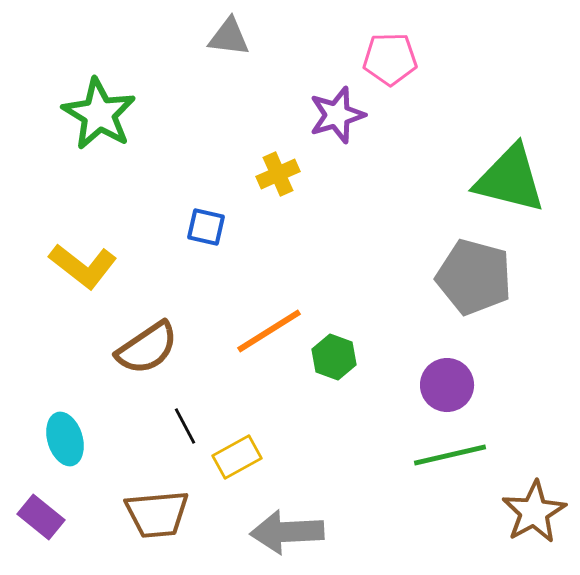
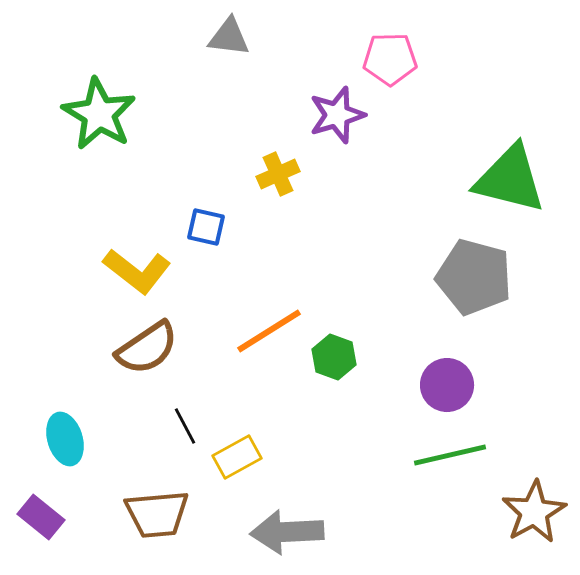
yellow L-shape: moved 54 px right, 5 px down
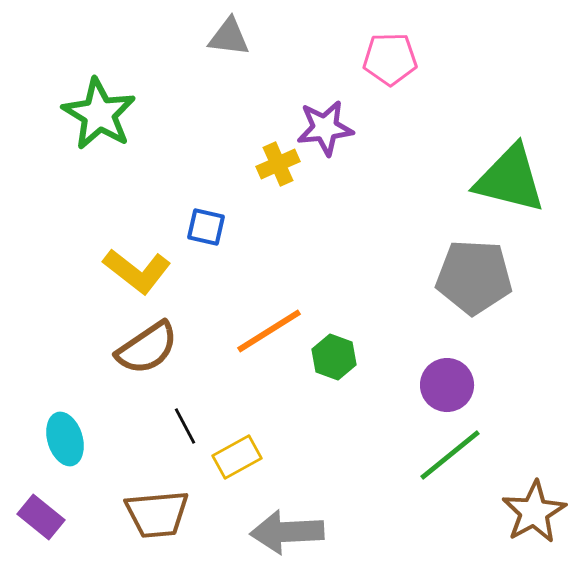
purple star: moved 12 px left, 13 px down; rotated 10 degrees clockwise
yellow cross: moved 10 px up
gray pentagon: rotated 12 degrees counterclockwise
green line: rotated 26 degrees counterclockwise
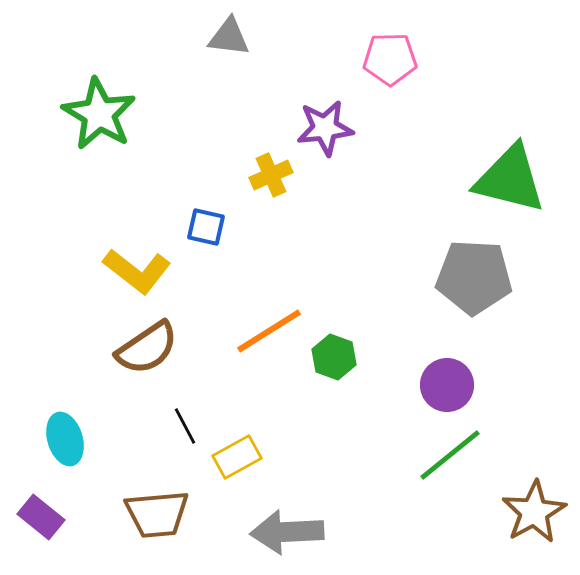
yellow cross: moved 7 px left, 11 px down
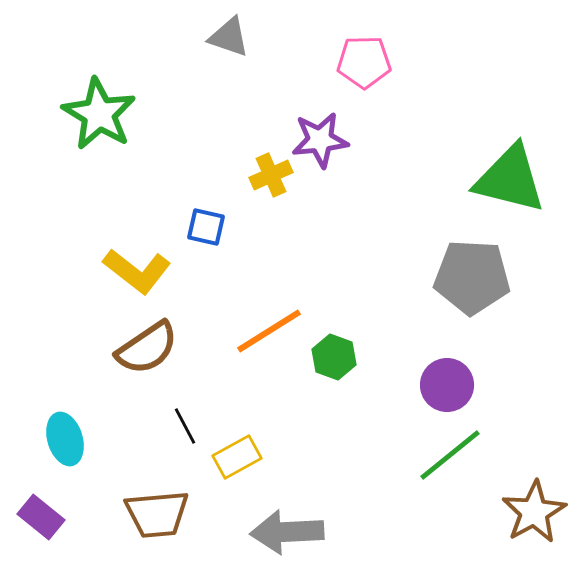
gray triangle: rotated 12 degrees clockwise
pink pentagon: moved 26 px left, 3 px down
purple star: moved 5 px left, 12 px down
gray pentagon: moved 2 px left
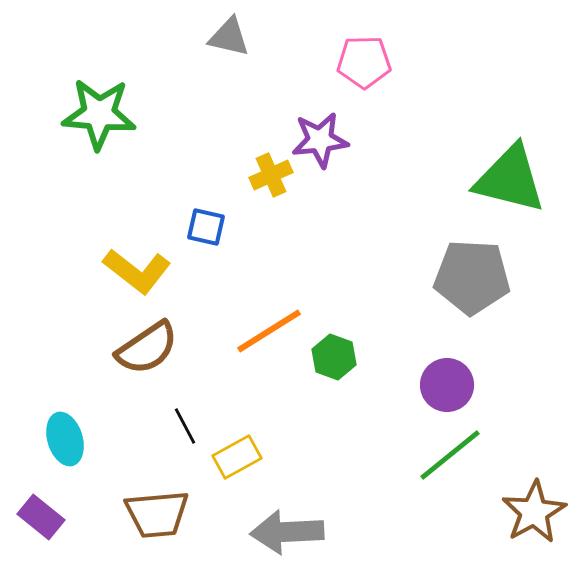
gray triangle: rotated 6 degrees counterclockwise
green star: rotated 26 degrees counterclockwise
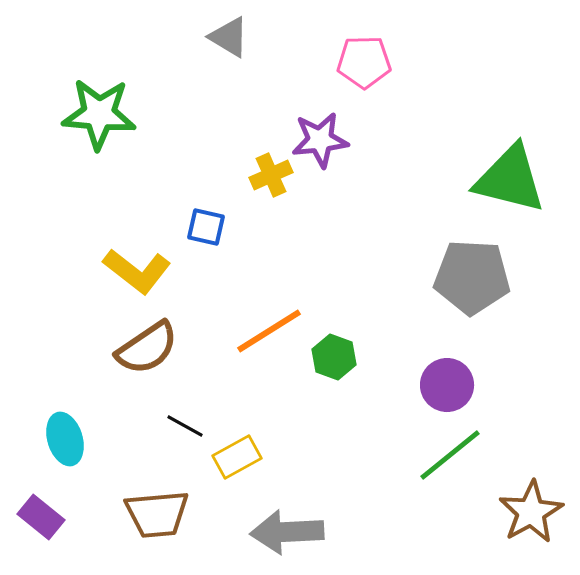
gray triangle: rotated 18 degrees clockwise
black line: rotated 33 degrees counterclockwise
brown star: moved 3 px left
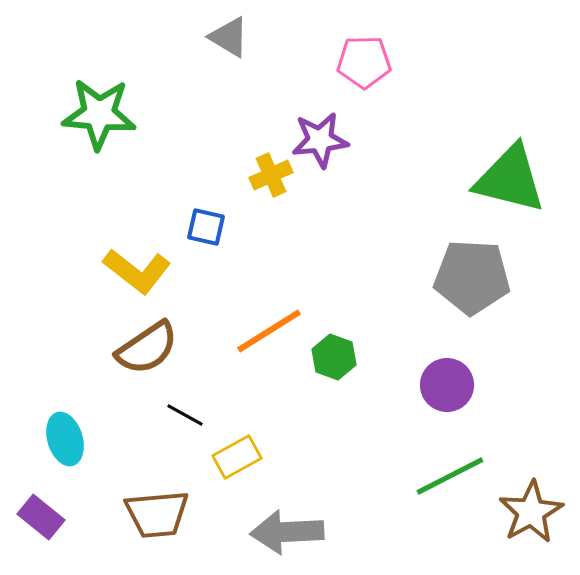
black line: moved 11 px up
green line: moved 21 px down; rotated 12 degrees clockwise
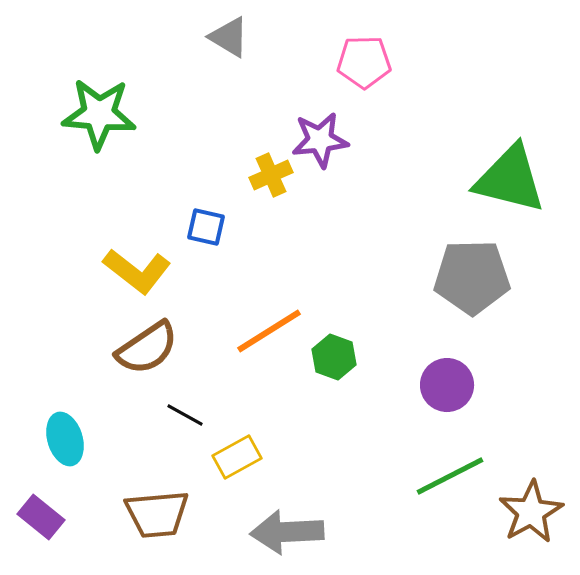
gray pentagon: rotated 4 degrees counterclockwise
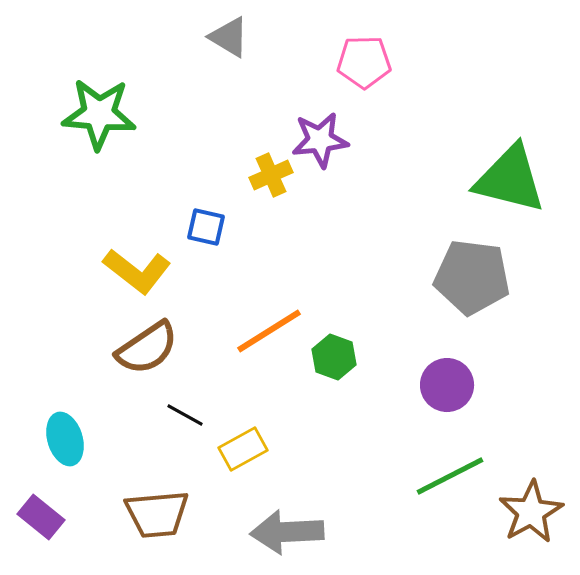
gray pentagon: rotated 8 degrees clockwise
yellow rectangle: moved 6 px right, 8 px up
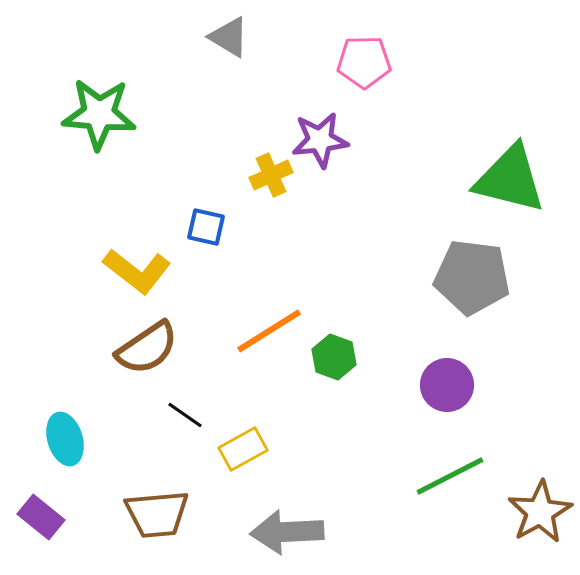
black line: rotated 6 degrees clockwise
brown star: moved 9 px right
